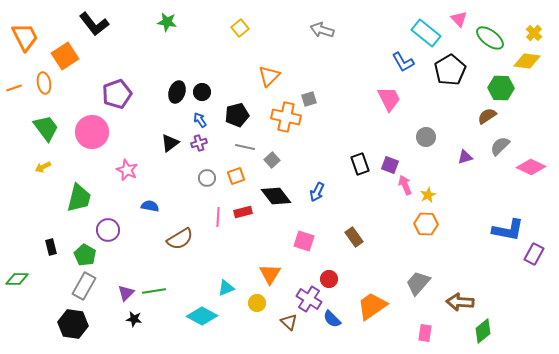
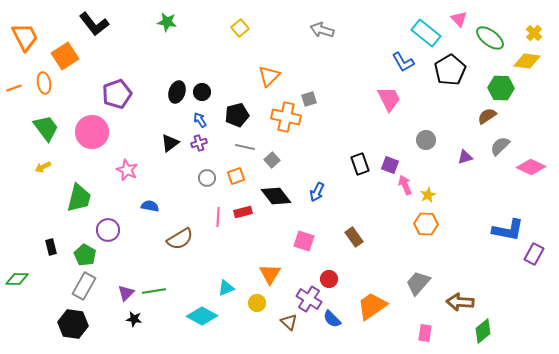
gray circle at (426, 137): moved 3 px down
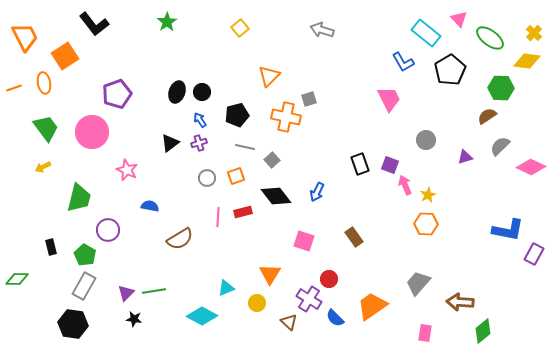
green star at (167, 22): rotated 30 degrees clockwise
blue semicircle at (332, 319): moved 3 px right, 1 px up
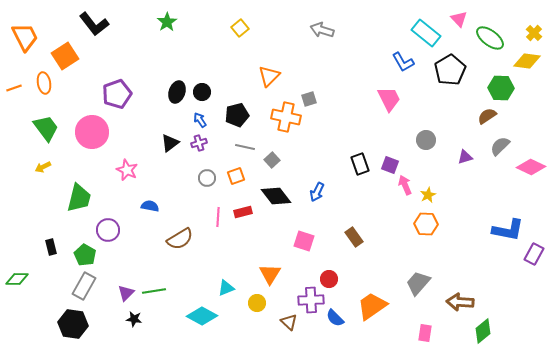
purple cross at (309, 299): moved 2 px right, 1 px down; rotated 35 degrees counterclockwise
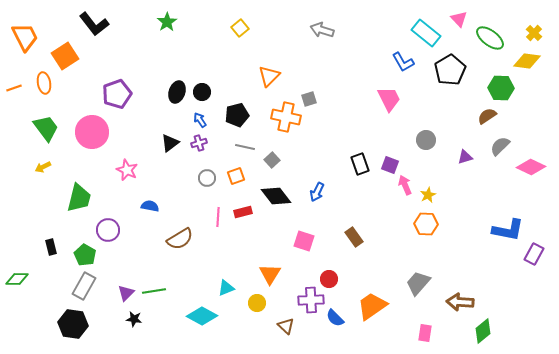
brown triangle at (289, 322): moved 3 px left, 4 px down
